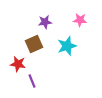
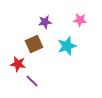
purple line: rotated 24 degrees counterclockwise
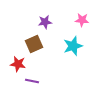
pink star: moved 2 px right
cyan star: moved 6 px right
purple line: rotated 32 degrees counterclockwise
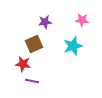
red star: moved 5 px right
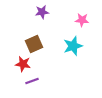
purple star: moved 3 px left, 10 px up
purple line: rotated 32 degrees counterclockwise
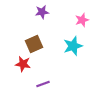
pink star: rotated 24 degrees counterclockwise
purple line: moved 11 px right, 3 px down
